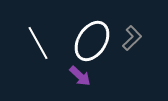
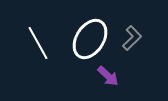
white ellipse: moved 2 px left, 2 px up
purple arrow: moved 28 px right
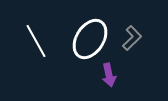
white line: moved 2 px left, 2 px up
purple arrow: moved 1 px right, 1 px up; rotated 35 degrees clockwise
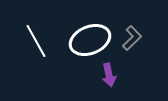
white ellipse: moved 1 px down; rotated 36 degrees clockwise
